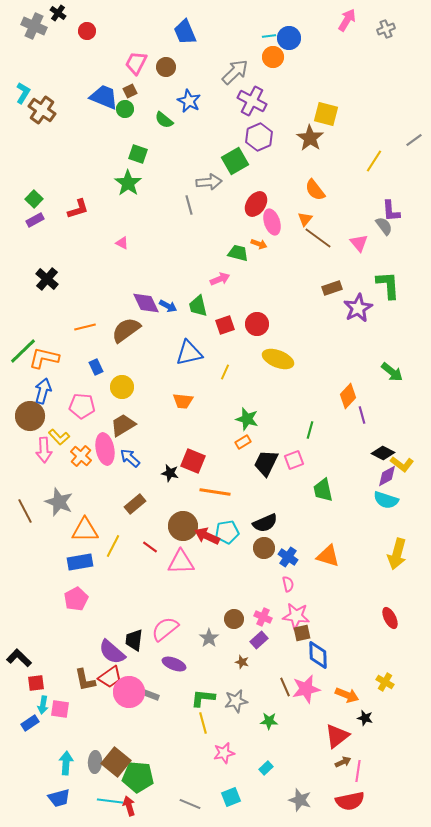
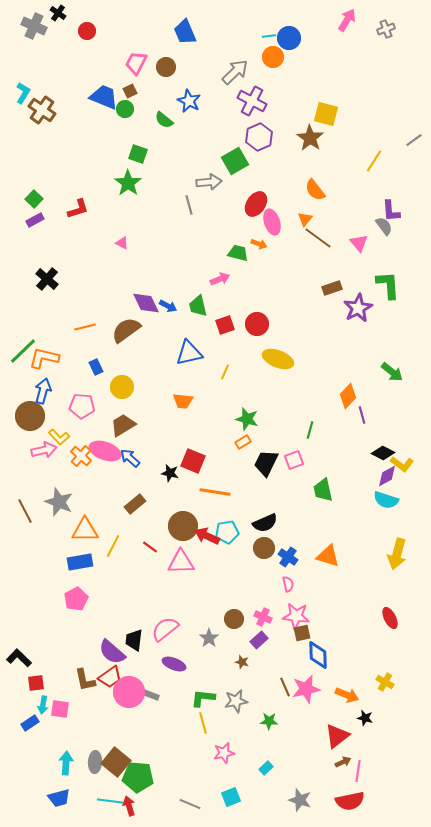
pink ellipse at (105, 449): moved 2 px down; rotated 60 degrees counterclockwise
pink arrow at (44, 450): rotated 100 degrees counterclockwise
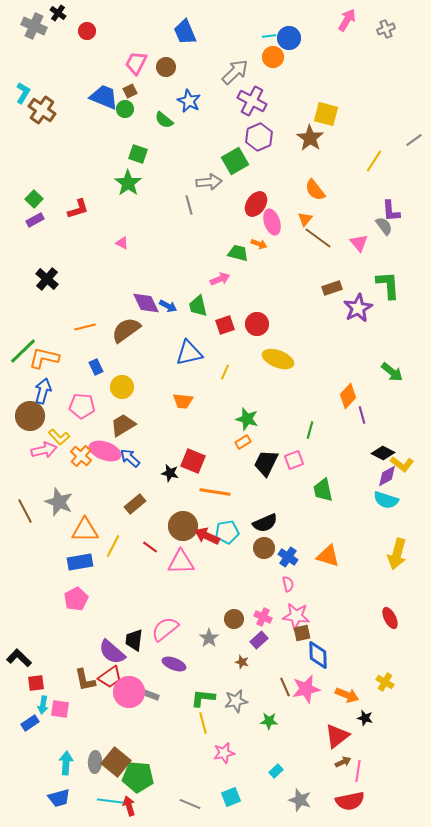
cyan rectangle at (266, 768): moved 10 px right, 3 px down
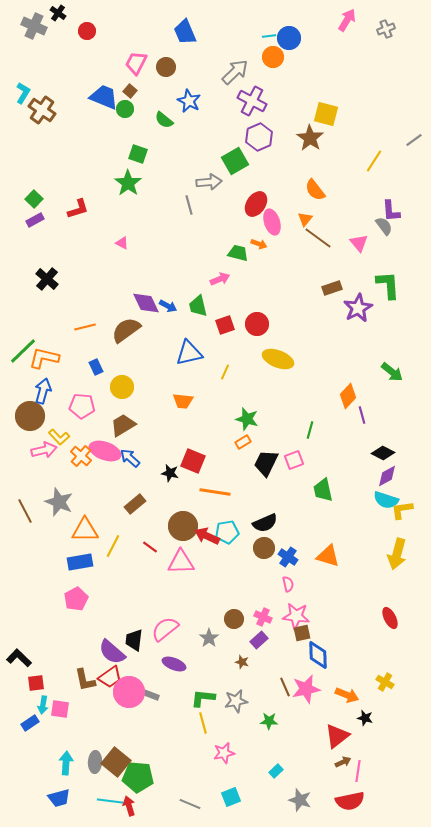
brown square at (130, 91): rotated 24 degrees counterclockwise
yellow L-shape at (402, 464): moved 46 px down; rotated 135 degrees clockwise
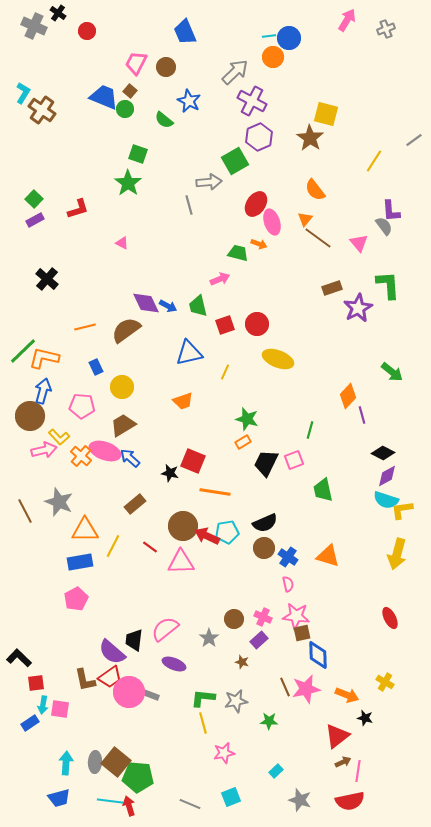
orange trapezoid at (183, 401): rotated 25 degrees counterclockwise
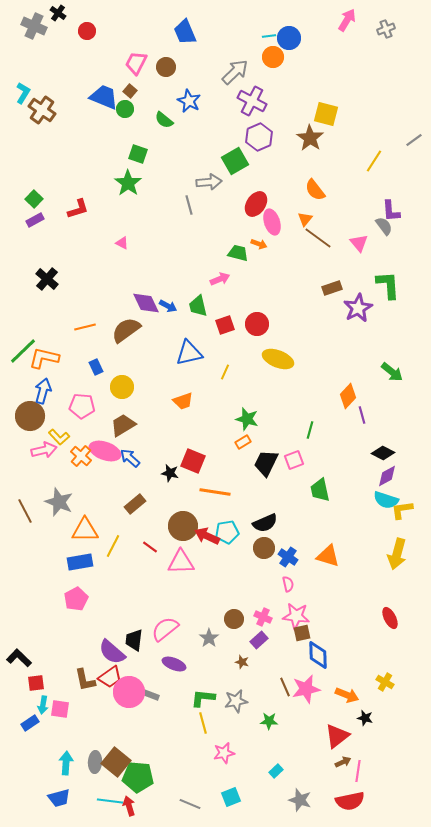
green trapezoid at (323, 490): moved 3 px left
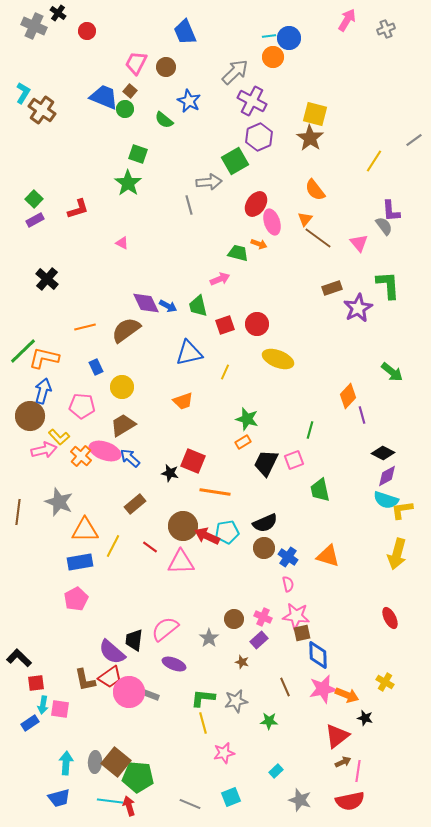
yellow square at (326, 114): moved 11 px left
brown line at (25, 511): moved 7 px left, 1 px down; rotated 35 degrees clockwise
pink star at (306, 689): moved 17 px right
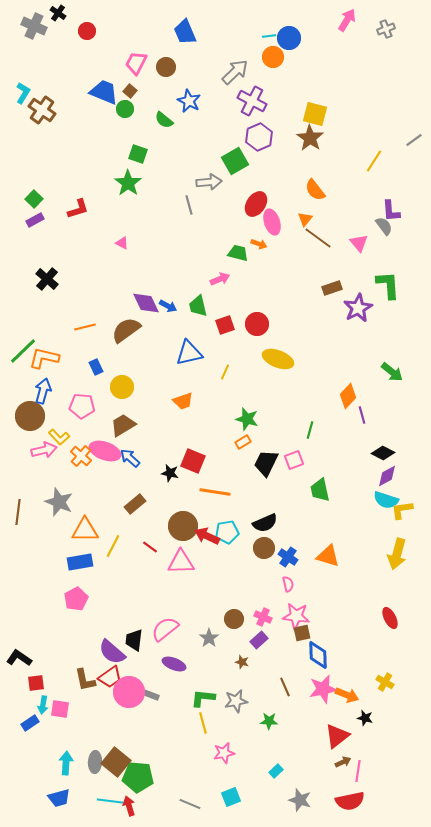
blue trapezoid at (104, 97): moved 5 px up
black L-shape at (19, 658): rotated 10 degrees counterclockwise
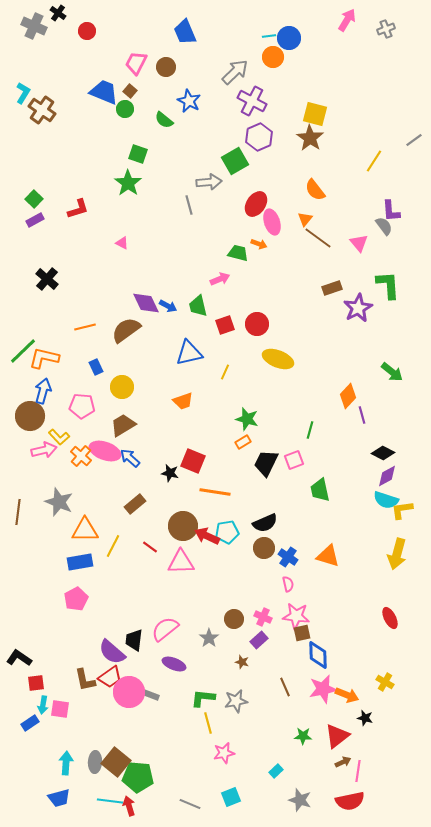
green star at (269, 721): moved 34 px right, 15 px down
yellow line at (203, 723): moved 5 px right
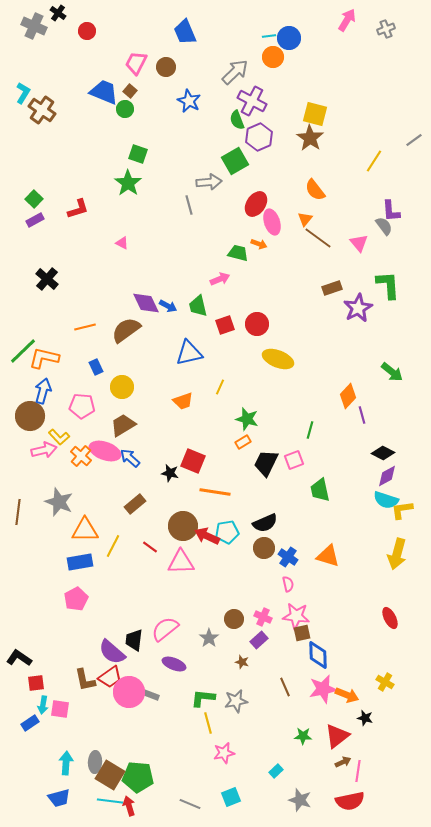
green semicircle at (164, 120): moved 73 px right; rotated 30 degrees clockwise
yellow line at (225, 372): moved 5 px left, 15 px down
brown square at (116, 762): moved 6 px left, 13 px down; rotated 8 degrees counterclockwise
